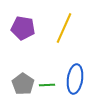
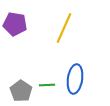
purple pentagon: moved 8 px left, 4 px up
gray pentagon: moved 2 px left, 7 px down
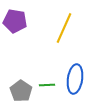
purple pentagon: moved 3 px up
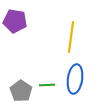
yellow line: moved 7 px right, 9 px down; rotated 16 degrees counterclockwise
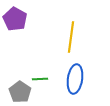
purple pentagon: moved 2 px up; rotated 20 degrees clockwise
green line: moved 7 px left, 6 px up
gray pentagon: moved 1 px left, 1 px down
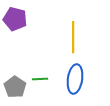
purple pentagon: rotated 15 degrees counterclockwise
yellow line: moved 2 px right; rotated 8 degrees counterclockwise
gray pentagon: moved 5 px left, 5 px up
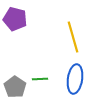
yellow line: rotated 16 degrees counterclockwise
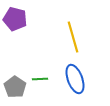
blue ellipse: rotated 28 degrees counterclockwise
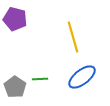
blue ellipse: moved 7 px right, 2 px up; rotated 72 degrees clockwise
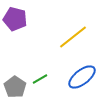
yellow line: rotated 68 degrees clockwise
green line: rotated 28 degrees counterclockwise
